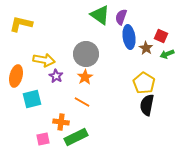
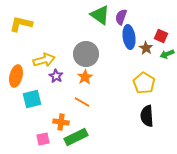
yellow arrow: rotated 25 degrees counterclockwise
black semicircle: moved 11 px down; rotated 15 degrees counterclockwise
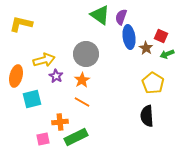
orange star: moved 3 px left, 3 px down
yellow pentagon: moved 9 px right
orange cross: moved 1 px left; rotated 14 degrees counterclockwise
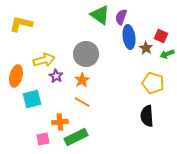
yellow pentagon: rotated 15 degrees counterclockwise
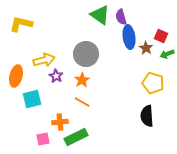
purple semicircle: rotated 35 degrees counterclockwise
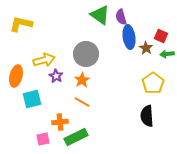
green arrow: rotated 16 degrees clockwise
yellow pentagon: rotated 20 degrees clockwise
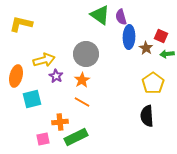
blue ellipse: rotated 10 degrees clockwise
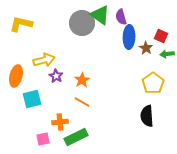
gray circle: moved 4 px left, 31 px up
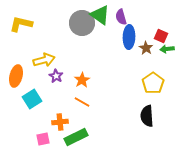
green arrow: moved 5 px up
cyan square: rotated 18 degrees counterclockwise
